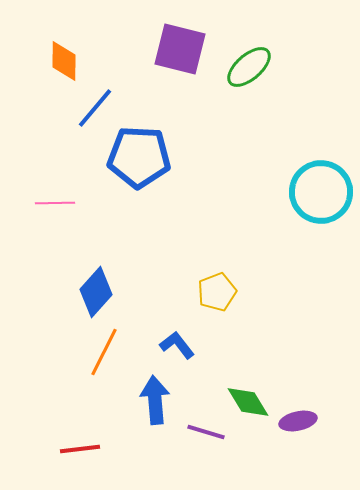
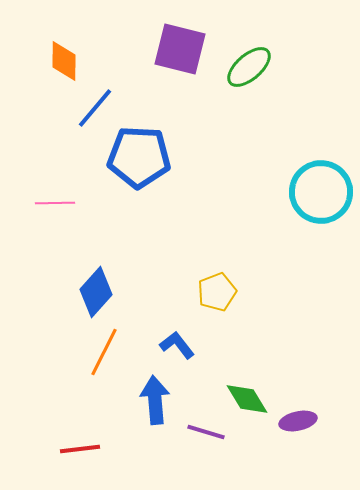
green diamond: moved 1 px left, 3 px up
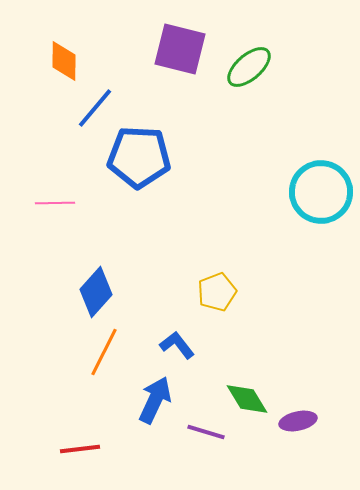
blue arrow: rotated 30 degrees clockwise
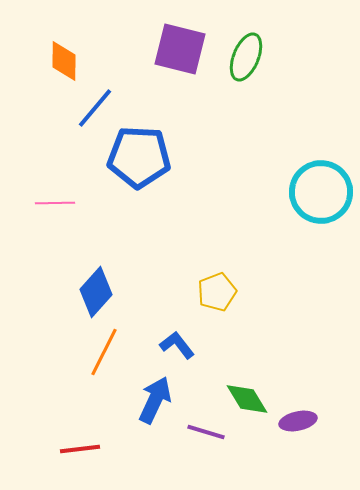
green ellipse: moved 3 px left, 10 px up; rotated 27 degrees counterclockwise
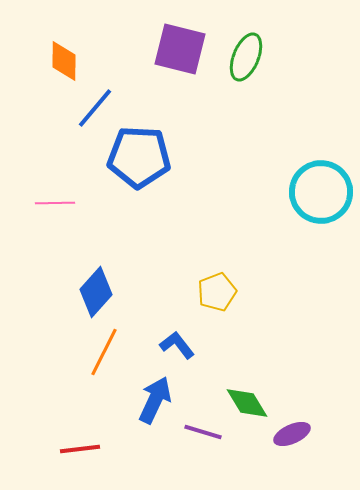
green diamond: moved 4 px down
purple ellipse: moved 6 px left, 13 px down; rotated 12 degrees counterclockwise
purple line: moved 3 px left
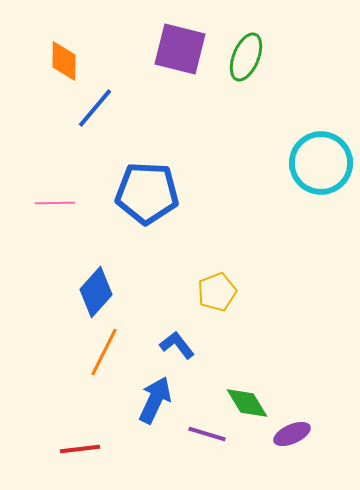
blue pentagon: moved 8 px right, 36 px down
cyan circle: moved 29 px up
purple line: moved 4 px right, 2 px down
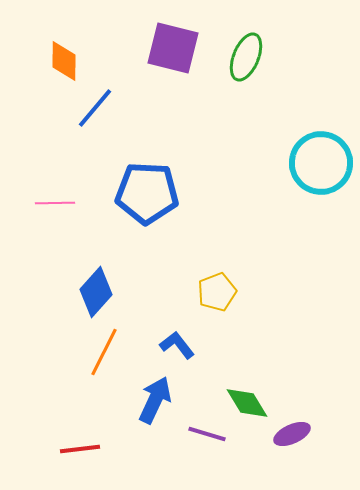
purple square: moved 7 px left, 1 px up
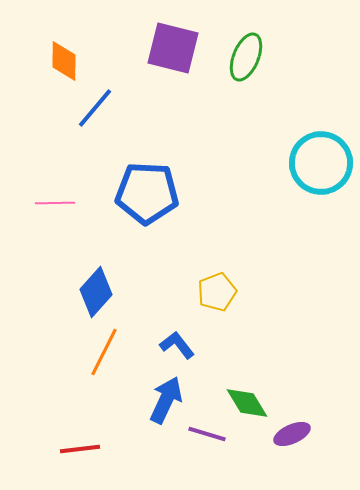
blue arrow: moved 11 px right
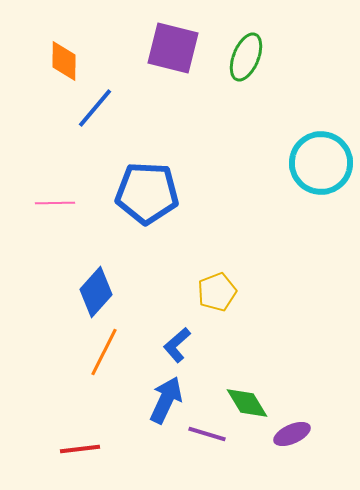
blue L-shape: rotated 93 degrees counterclockwise
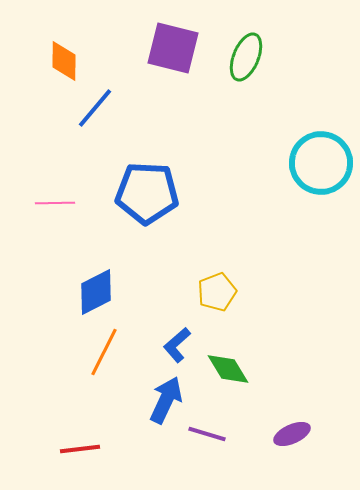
blue diamond: rotated 21 degrees clockwise
green diamond: moved 19 px left, 34 px up
